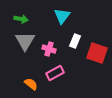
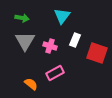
green arrow: moved 1 px right, 1 px up
white rectangle: moved 1 px up
pink cross: moved 1 px right, 3 px up
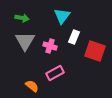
white rectangle: moved 1 px left, 3 px up
red square: moved 2 px left, 2 px up
orange semicircle: moved 1 px right, 2 px down
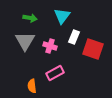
green arrow: moved 8 px right
red square: moved 2 px left, 2 px up
orange semicircle: rotated 136 degrees counterclockwise
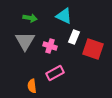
cyan triangle: moved 2 px right; rotated 42 degrees counterclockwise
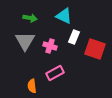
red square: moved 2 px right
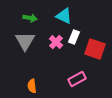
pink cross: moved 6 px right, 4 px up; rotated 24 degrees clockwise
pink rectangle: moved 22 px right, 6 px down
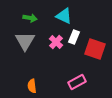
pink rectangle: moved 3 px down
